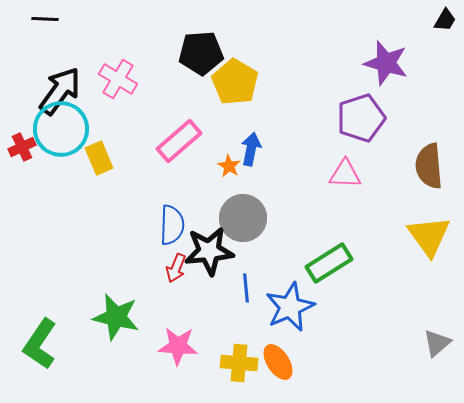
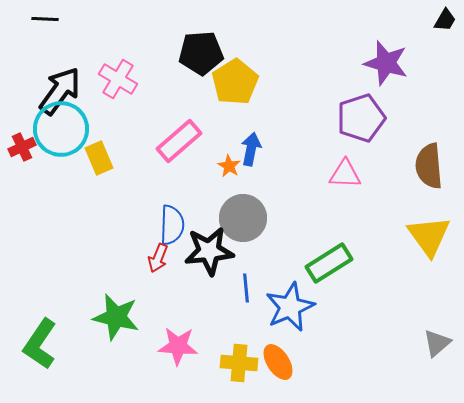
yellow pentagon: rotated 9 degrees clockwise
red arrow: moved 18 px left, 10 px up
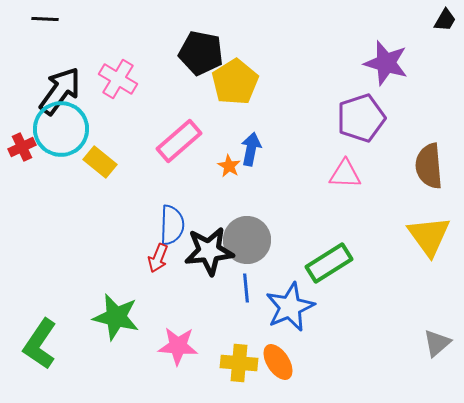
black pentagon: rotated 15 degrees clockwise
yellow rectangle: moved 1 px right, 4 px down; rotated 28 degrees counterclockwise
gray circle: moved 4 px right, 22 px down
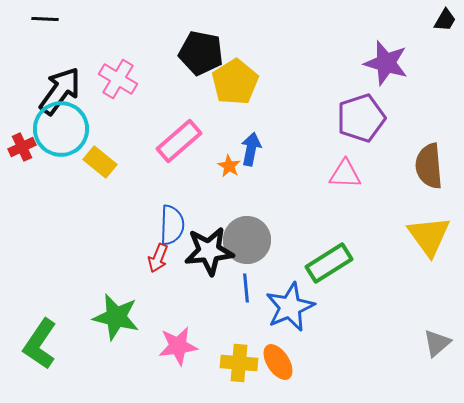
pink star: rotated 12 degrees counterclockwise
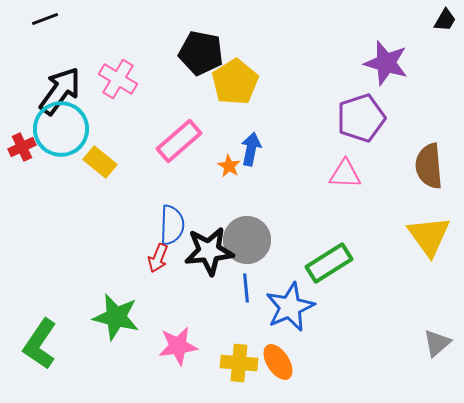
black line: rotated 24 degrees counterclockwise
